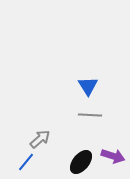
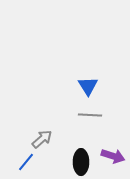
gray arrow: moved 2 px right
black ellipse: rotated 40 degrees counterclockwise
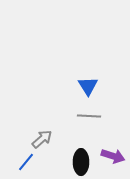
gray line: moved 1 px left, 1 px down
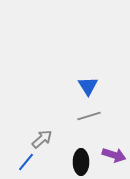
gray line: rotated 20 degrees counterclockwise
purple arrow: moved 1 px right, 1 px up
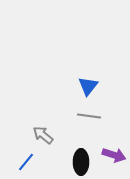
blue triangle: rotated 10 degrees clockwise
gray line: rotated 25 degrees clockwise
gray arrow: moved 1 px right, 4 px up; rotated 100 degrees counterclockwise
